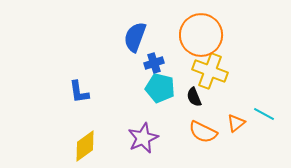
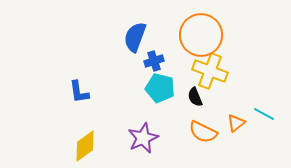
blue cross: moved 2 px up
black semicircle: moved 1 px right
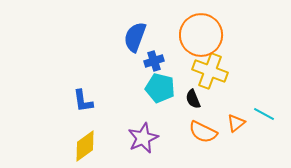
blue L-shape: moved 4 px right, 9 px down
black semicircle: moved 2 px left, 2 px down
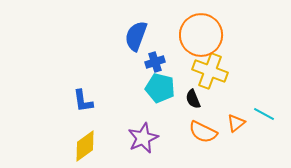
blue semicircle: moved 1 px right, 1 px up
blue cross: moved 1 px right, 1 px down
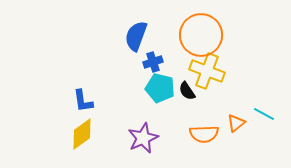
blue cross: moved 2 px left
yellow cross: moved 3 px left
black semicircle: moved 6 px left, 8 px up; rotated 12 degrees counterclockwise
orange semicircle: moved 1 px right, 2 px down; rotated 28 degrees counterclockwise
yellow diamond: moved 3 px left, 12 px up
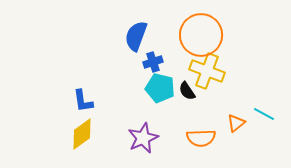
orange semicircle: moved 3 px left, 4 px down
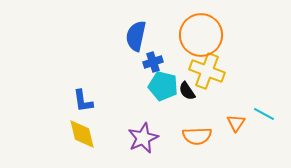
blue semicircle: rotated 8 degrees counterclockwise
cyan pentagon: moved 3 px right, 2 px up
orange triangle: rotated 18 degrees counterclockwise
yellow diamond: rotated 68 degrees counterclockwise
orange semicircle: moved 4 px left, 2 px up
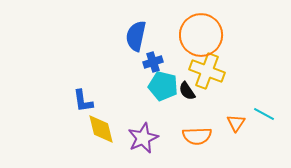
yellow diamond: moved 19 px right, 5 px up
